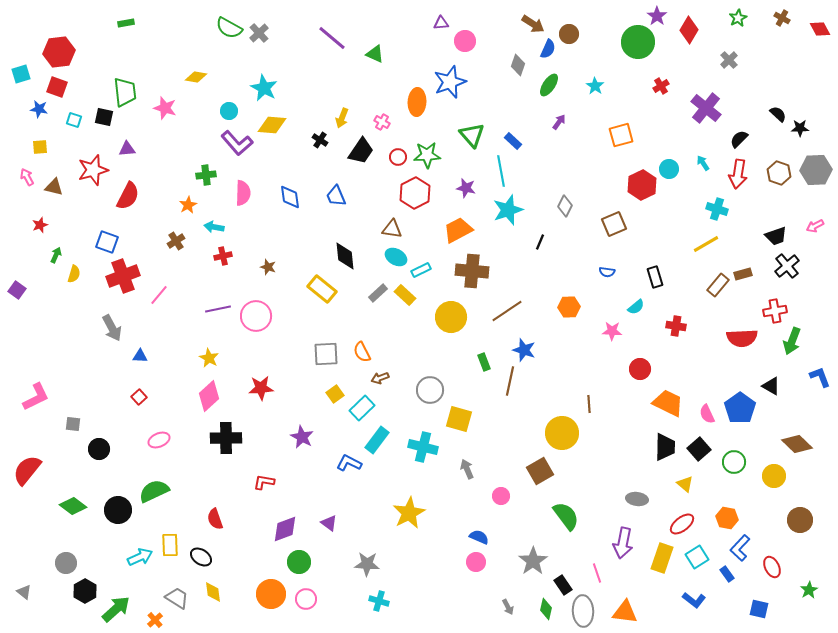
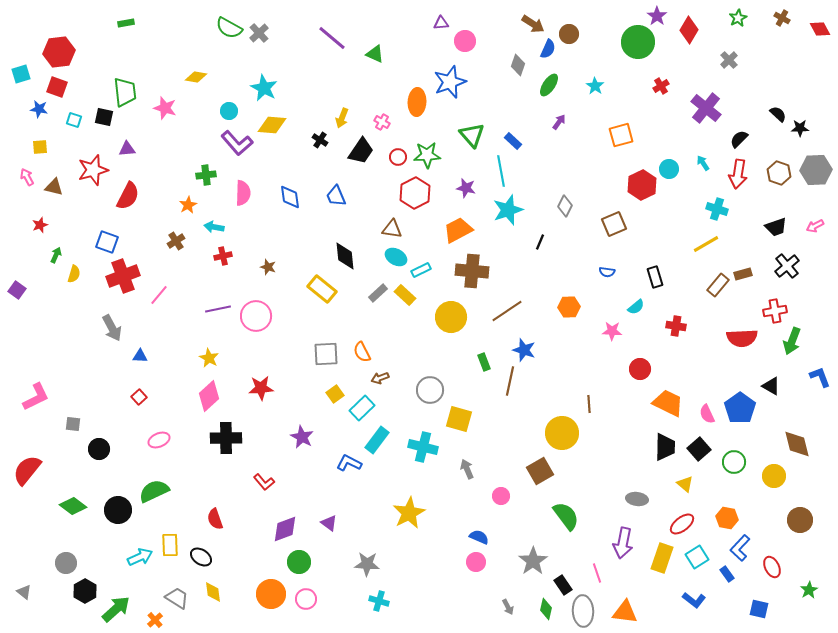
black trapezoid at (776, 236): moved 9 px up
brown diamond at (797, 444): rotated 32 degrees clockwise
red L-shape at (264, 482): rotated 140 degrees counterclockwise
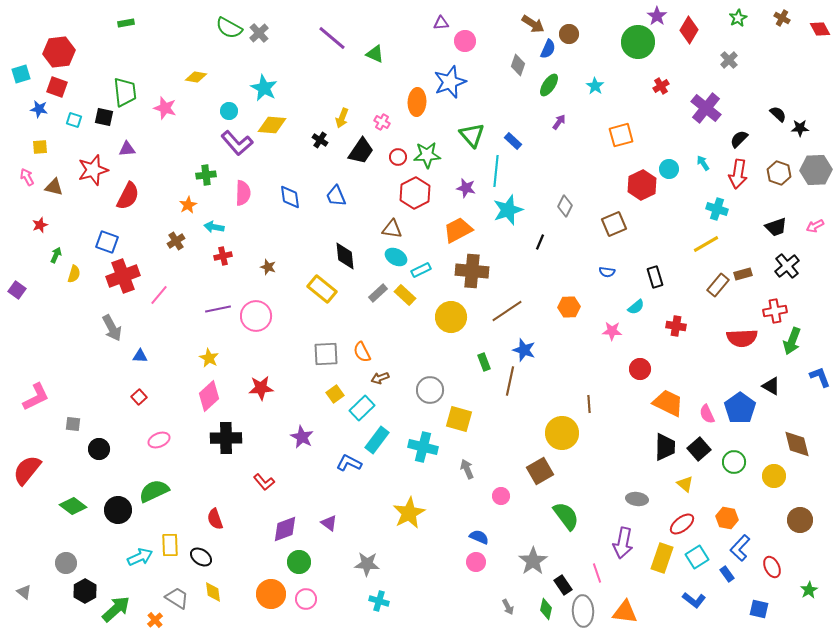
cyan line at (501, 171): moved 5 px left; rotated 16 degrees clockwise
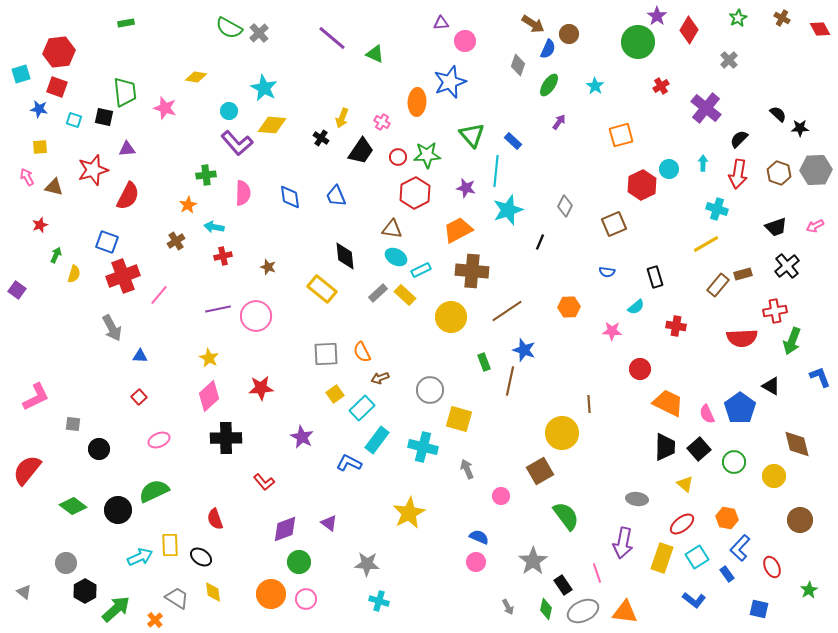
black cross at (320, 140): moved 1 px right, 2 px up
cyan arrow at (703, 163): rotated 35 degrees clockwise
gray ellipse at (583, 611): rotated 68 degrees clockwise
